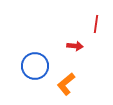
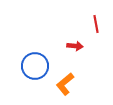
red line: rotated 18 degrees counterclockwise
orange L-shape: moved 1 px left
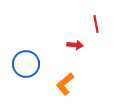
red arrow: moved 1 px up
blue circle: moved 9 px left, 2 px up
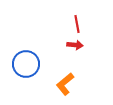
red line: moved 19 px left
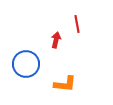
red arrow: moved 19 px left, 5 px up; rotated 84 degrees counterclockwise
orange L-shape: rotated 135 degrees counterclockwise
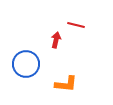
red line: moved 1 px left, 1 px down; rotated 66 degrees counterclockwise
orange L-shape: moved 1 px right
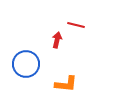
red arrow: moved 1 px right
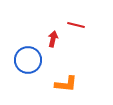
red arrow: moved 4 px left, 1 px up
blue circle: moved 2 px right, 4 px up
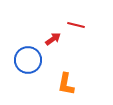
red arrow: rotated 42 degrees clockwise
orange L-shape: rotated 95 degrees clockwise
